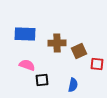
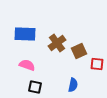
brown cross: rotated 36 degrees counterclockwise
black square: moved 7 px left, 7 px down; rotated 16 degrees clockwise
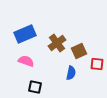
blue rectangle: rotated 25 degrees counterclockwise
pink semicircle: moved 1 px left, 4 px up
blue semicircle: moved 2 px left, 12 px up
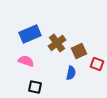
blue rectangle: moved 5 px right
red square: rotated 16 degrees clockwise
